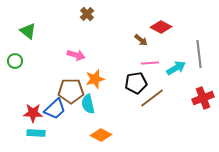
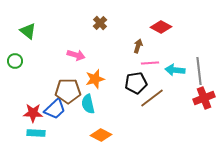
brown cross: moved 13 px right, 9 px down
brown arrow: moved 3 px left, 6 px down; rotated 112 degrees counterclockwise
gray line: moved 17 px down
cyan arrow: moved 1 px left, 2 px down; rotated 144 degrees counterclockwise
brown pentagon: moved 3 px left
red cross: moved 1 px right
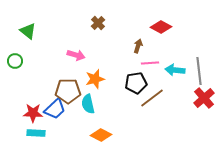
brown cross: moved 2 px left
red cross: rotated 20 degrees counterclockwise
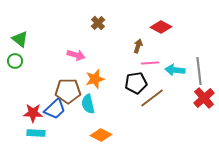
green triangle: moved 8 px left, 8 px down
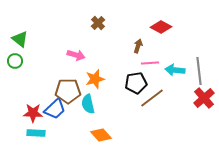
orange diamond: rotated 20 degrees clockwise
